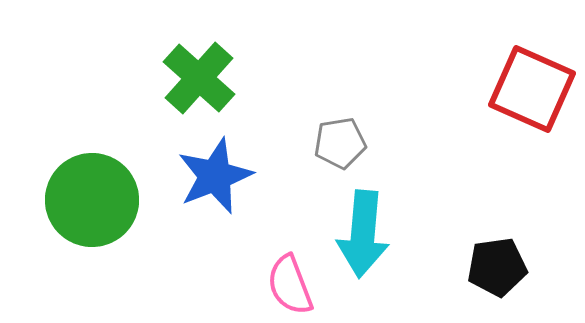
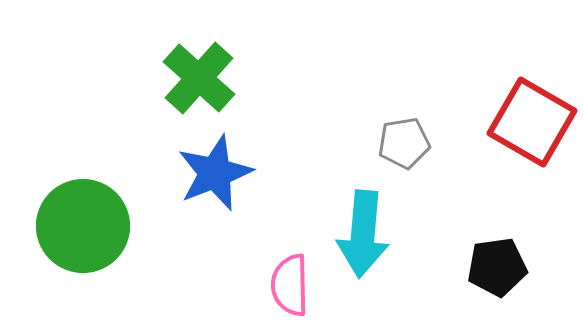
red square: moved 33 px down; rotated 6 degrees clockwise
gray pentagon: moved 64 px right
blue star: moved 3 px up
green circle: moved 9 px left, 26 px down
pink semicircle: rotated 20 degrees clockwise
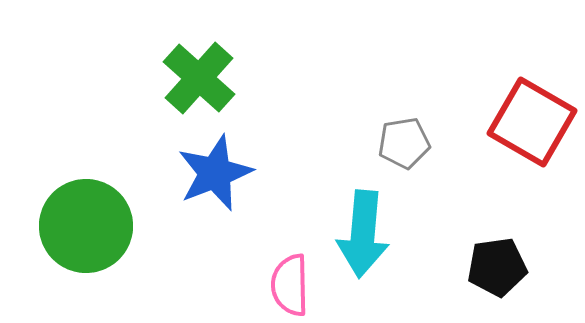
green circle: moved 3 px right
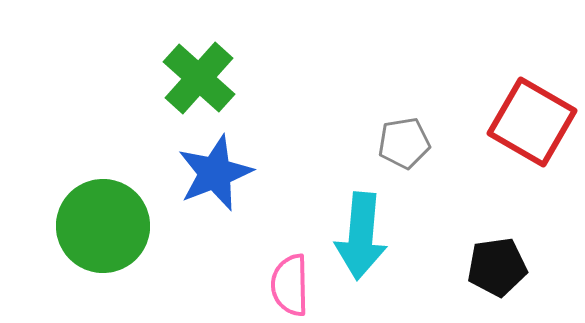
green circle: moved 17 px right
cyan arrow: moved 2 px left, 2 px down
